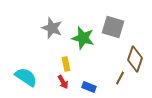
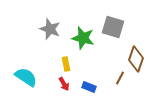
gray star: moved 2 px left, 1 px down
brown diamond: moved 1 px right
red arrow: moved 1 px right, 2 px down
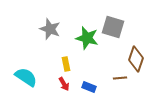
green star: moved 4 px right
brown line: rotated 56 degrees clockwise
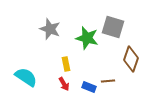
brown diamond: moved 5 px left
brown line: moved 12 px left, 3 px down
